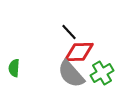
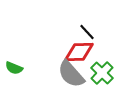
black line: moved 18 px right
green semicircle: rotated 72 degrees counterclockwise
green cross: rotated 15 degrees counterclockwise
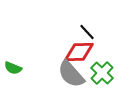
green semicircle: moved 1 px left
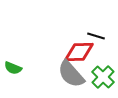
black line: moved 9 px right, 4 px down; rotated 30 degrees counterclockwise
green cross: moved 1 px right, 4 px down
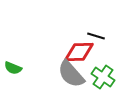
green cross: rotated 10 degrees counterclockwise
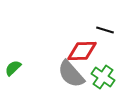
black line: moved 9 px right, 6 px up
red diamond: moved 3 px right, 1 px up
green semicircle: rotated 114 degrees clockwise
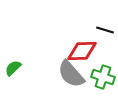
green cross: rotated 15 degrees counterclockwise
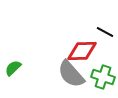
black line: moved 2 px down; rotated 12 degrees clockwise
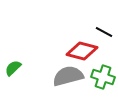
black line: moved 1 px left
red diamond: rotated 16 degrees clockwise
gray semicircle: moved 3 px left, 2 px down; rotated 116 degrees clockwise
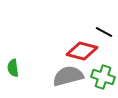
green semicircle: rotated 54 degrees counterclockwise
